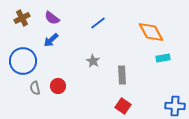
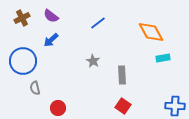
purple semicircle: moved 1 px left, 2 px up
red circle: moved 22 px down
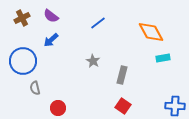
gray rectangle: rotated 18 degrees clockwise
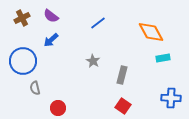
blue cross: moved 4 px left, 8 px up
